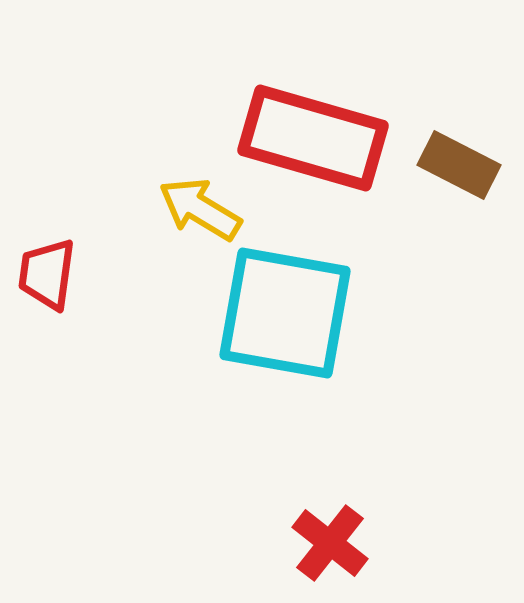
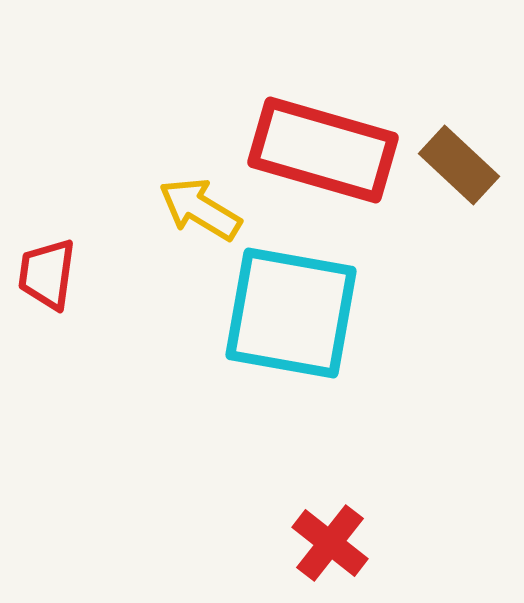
red rectangle: moved 10 px right, 12 px down
brown rectangle: rotated 16 degrees clockwise
cyan square: moved 6 px right
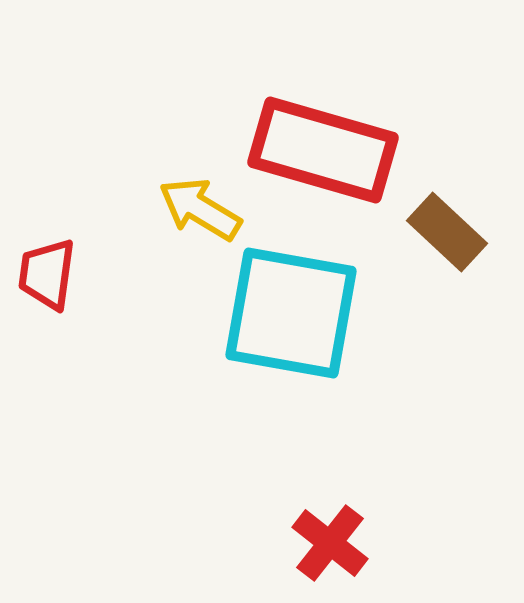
brown rectangle: moved 12 px left, 67 px down
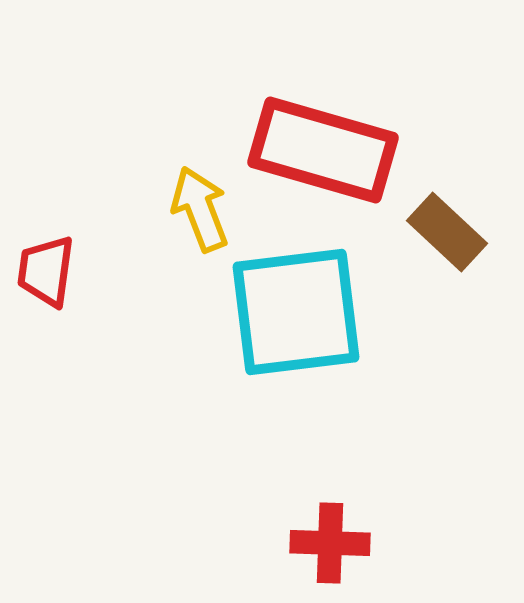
yellow arrow: rotated 38 degrees clockwise
red trapezoid: moved 1 px left, 3 px up
cyan square: moved 5 px right, 1 px up; rotated 17 degrees counterclockwise
red cross: rotated 36 degrees counterclockwise
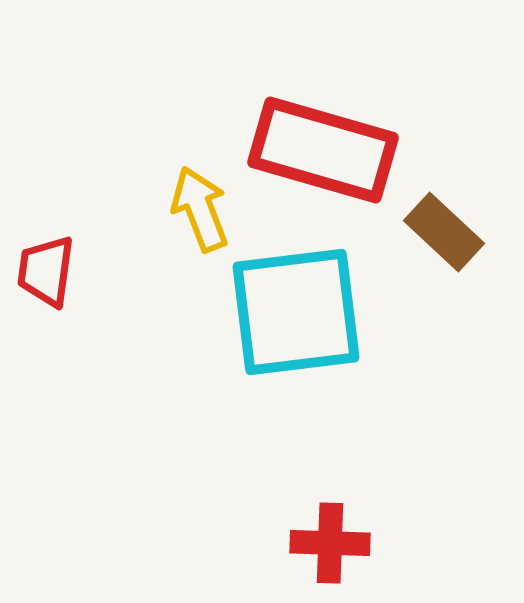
brown rectangle: moved 3 px left
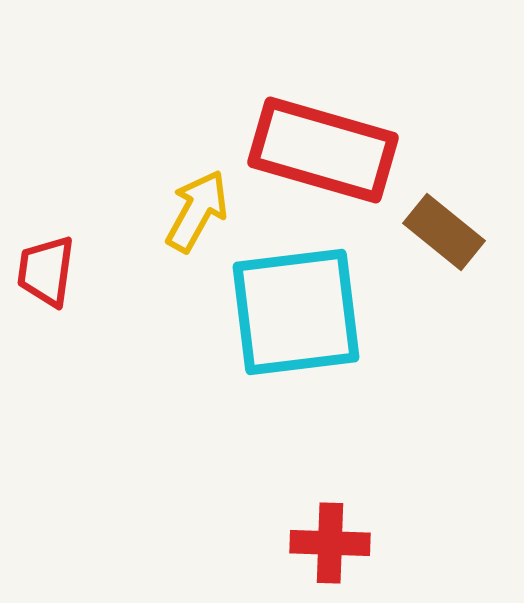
yellow arrow: moved 3 px left, 2 px down; rotated 50 degrees clockwise
brown rectangle: rotated 4 degrees counterclockwise
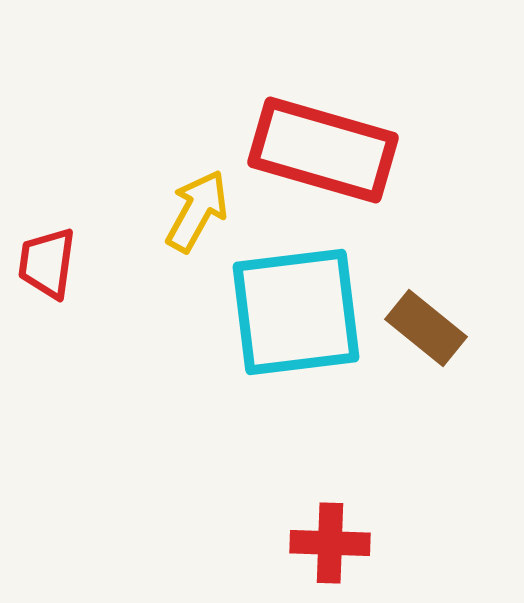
brown rectangle: moved 18 px left, 96 px down
red trapezoid: moved 1 px right, 8 px up
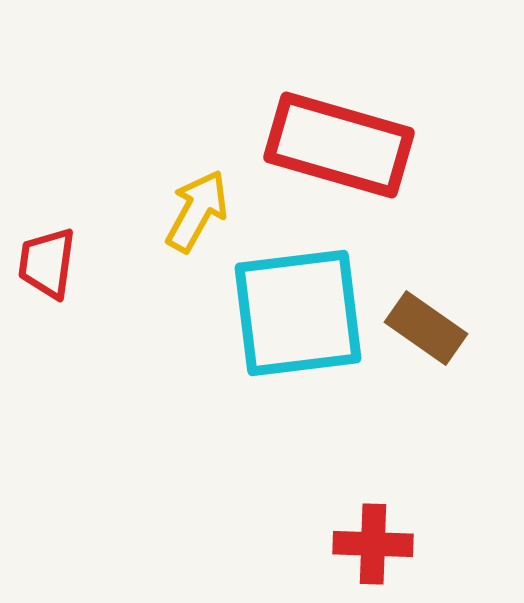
red rectangle: moved 16 px right, 5 px up
cyan square: moved 2 px right, 1 px down
brown rectangle: rotated 4 degrees counterclockwise
red cross: moved 43 px right, 1 px down
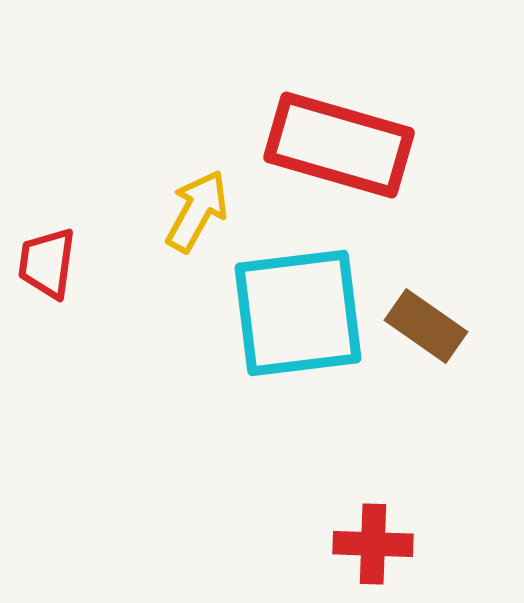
brown rectangle: moved 2 px up
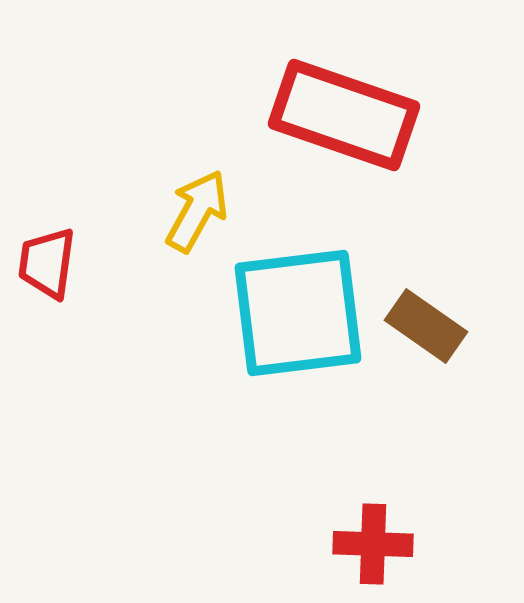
red rectangle: moved 5 px right, 30 px up; rotated 3 degrees clockwise
